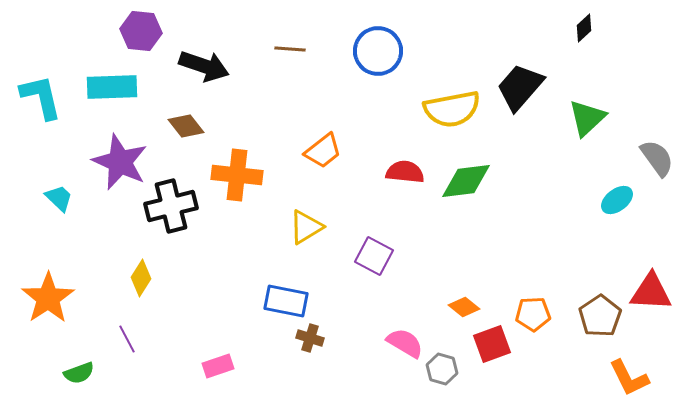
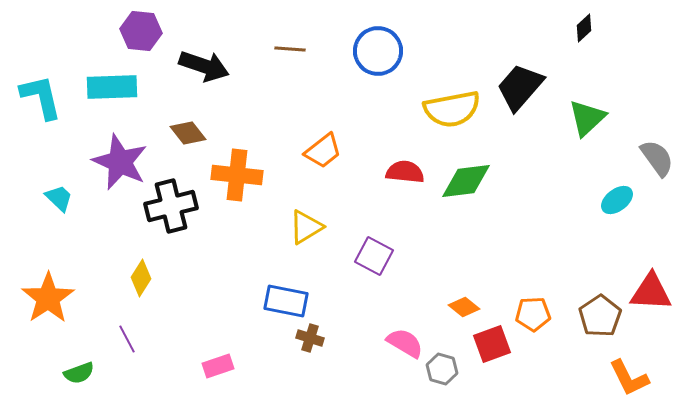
brown diamond: moved 2 px right, 7 px down
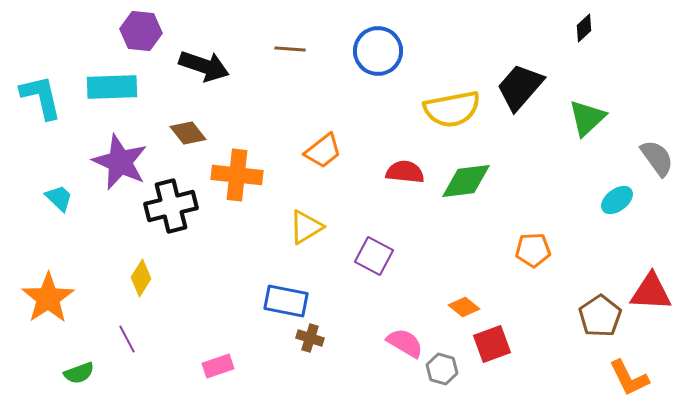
orange pentagon: moved 64 px up
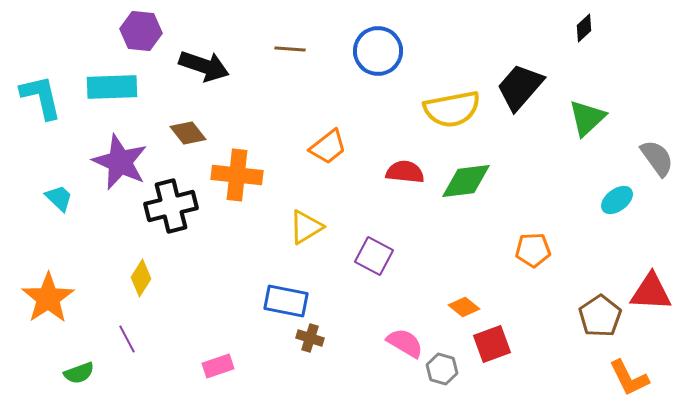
orange trapezoid: moved 5 px right, 4 px up
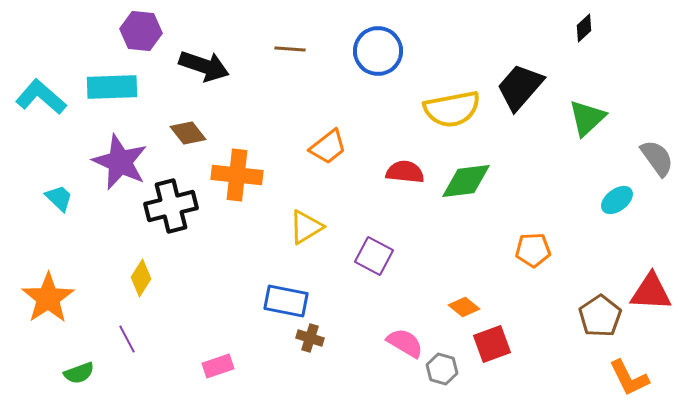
cyan L-shape: rotated 36 degrees counterclockwise
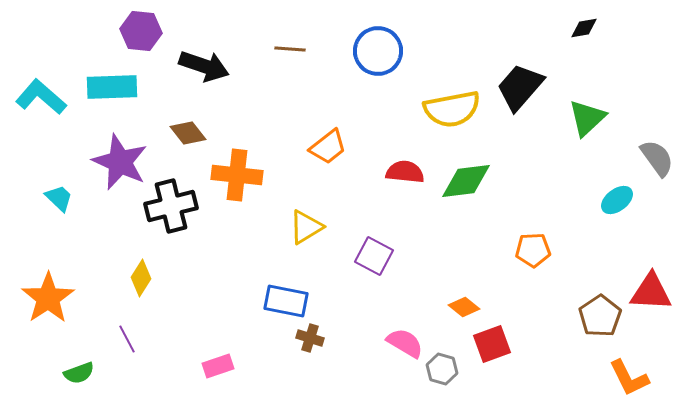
black diamond: rotated 32 degrees clockwise
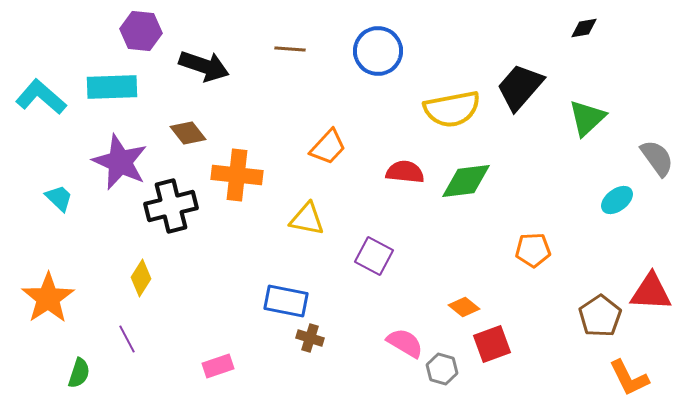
orange trapezoid: rotated 9 degrees counterclockwise
yellow triangle: moved 1 px right, 8 px up; rotated 42 degrees clockwise
green semicircle: rotated 52 degrees counterclockwise
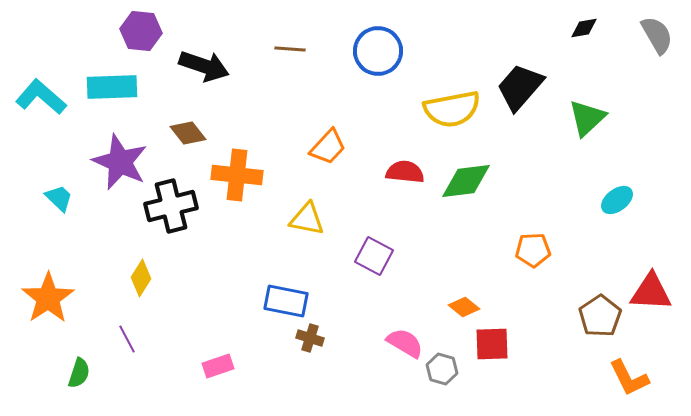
gray semicircle: moved 123 px up; rotated 6 degrees clockwise
red square: rotated 18 degrees clockwise
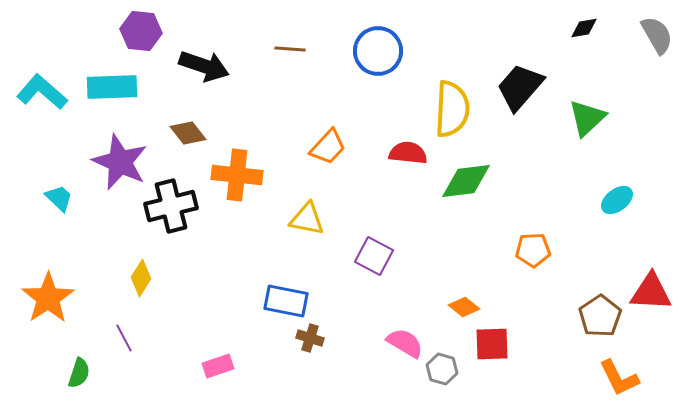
cyan L-shape: moved 1 px right, 5 px up
yellow semicircle: rotated 76 degrees counterclockwise
red semicircle: moved 3 px right, 19 px up
purple line: moved 3 px left, 1 px up
orange L-shape: moved 10 px left
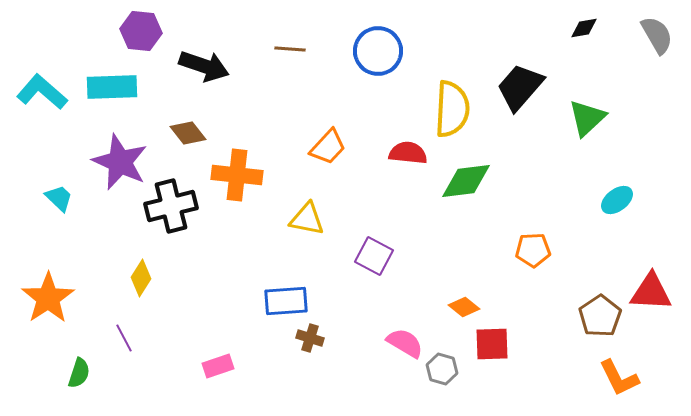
blue rectangle: rotated 15 degrees counterclockwise
